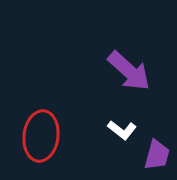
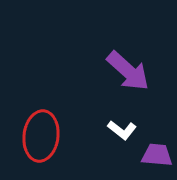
purple arrow: moved 1 px left
purple trapezoid: rotated 100 degrees counterclockwise
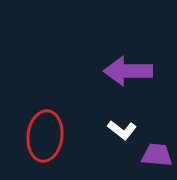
purple arrow: rotated 138 degrees clockwise
red ellipse: moved 4 px right
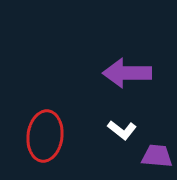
purple arrow: moved 1 px left, 2 px down
purple trapezoid: moved 1 px down
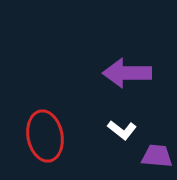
red ellipse: rotated 18 degrees counterclockwise
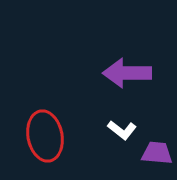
purple trapezoid: moved 3 px up
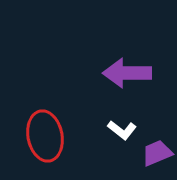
purple trapezoid: rotated 28 degrees counterclockwise
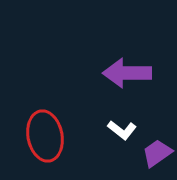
purple trapezoid: rotated 12 degrees counterclockwise
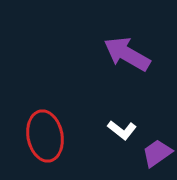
purple arrow: moved 19 px up; rotated 30 degrees clockwise
